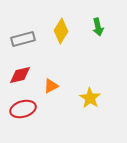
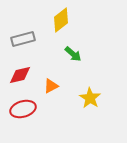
green arrow: moved 25 px left, 27 px down; rotated 36 degrees counterclockwise
yellow diamond: moved 11 px up; rotated 20 degrees clockwise
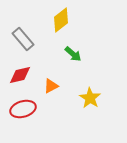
gray rectangle: rotated 65 degrees clockwise
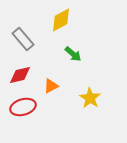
yellow diamond: rotated 10 degrees clockwise
red ellipse: moved 2 px up
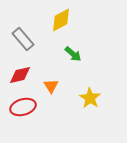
orange triangle: rotated 35 degrees counterclockwise
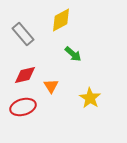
gray rectangle: moved 5 px up
red diamond: moved 5 px right
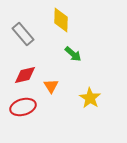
yellow diamond: rotated 60 degrees counterclockwise
